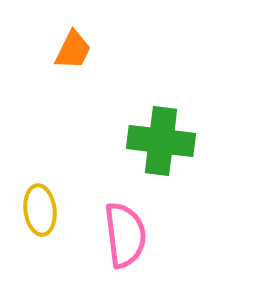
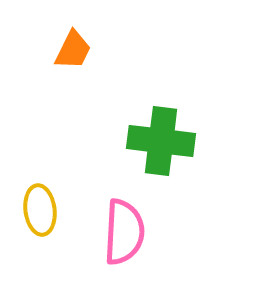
pink semicircle: moved 1 px left, 3 px up; rotated 10 degrees clockwise
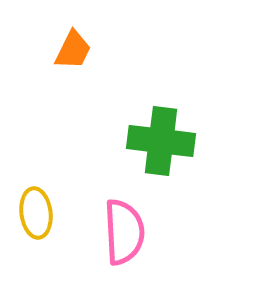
yellow ellipse: moved 4 px left, 3 px down
pink semicircle: rotated 6 degrees counterclockwise
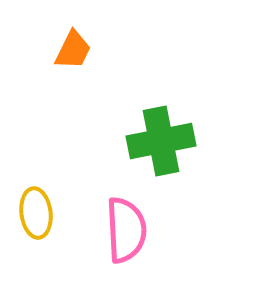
green cross: rotated 18 degrees counterclockwise
pink semicircle: moved 2 px right, 2 px up
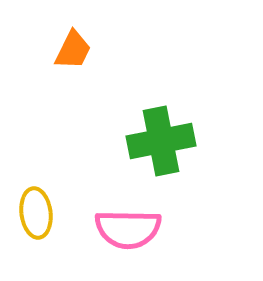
pink semicircle: moved 2 px right, 1 px up; rotated 94 degrees clockwise
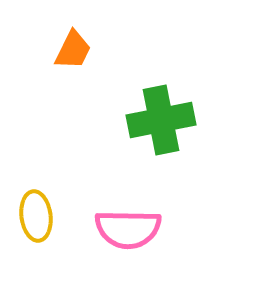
green cross: moved 21 px up
yellow ellipse: moved 3 px down
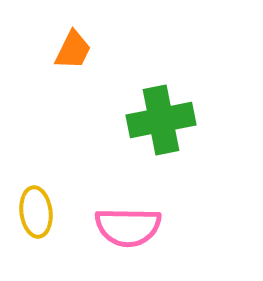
yellow ellipse: moved 4 px up
pink semicircle: moved 2 px up
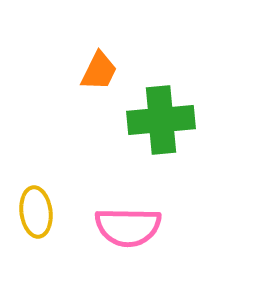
orange trapezoid: moved 26 px right, 21 px down
green cross: rotated 6 degrees clockwise
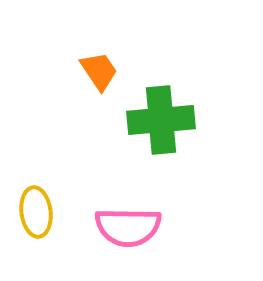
orange trapezoid: rotated 60 degrees counterclockwise
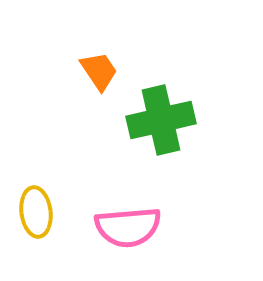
green cross: rotated 8 degrees counterclockwise
pink semicircle: rotated 6 degrees counterclockwise
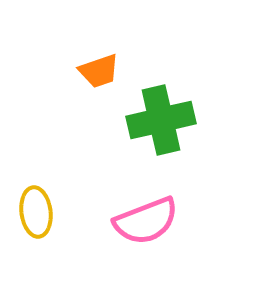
orange trapezoid: rotated 105 degrees clockwise
pink semicircle: moved 18 px right, 6 px up; rotated 16 degrees counterclockwise
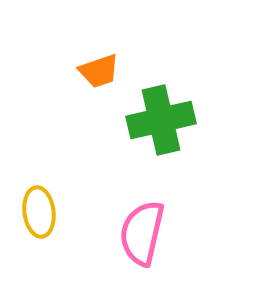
yellow ellipse: moved 3 px right
pink semicircle: moved 4 px left, 12 px down; rotated 124 degrees clockwise
